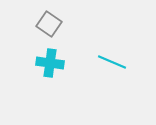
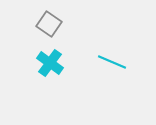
cyan cross: rotated 28 degrees clockwise
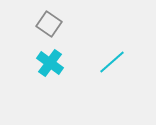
cyan line: rotated 64 degrees counterclockwise
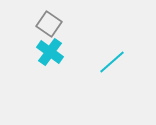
cyan cross: moved 11 px up
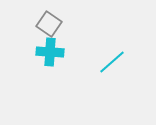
cyan cross: rotated 32 degrees counterclockwise
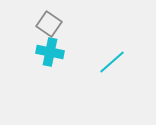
cyan cross: rotated 8 degrees clockwise
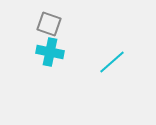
gray square: rotated 15 degrees counterclockwise
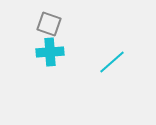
cyan cross: rotated 16 degrees counterclockwise
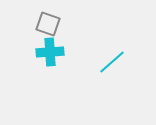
gray square: moved 1 px left
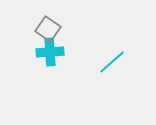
gray square: moved 5 px down; rotated 15 degrees clockwise
